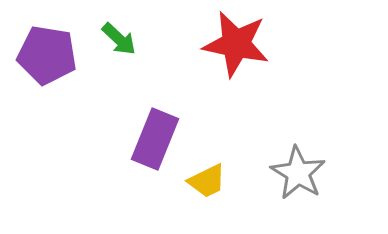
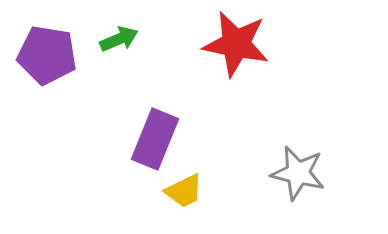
green arrow: rotated 66 degrees counterclockwise
gray star: rotated 18 degrees counterclockwise
yellow trapezoid: moved 23 px left, 10 px down
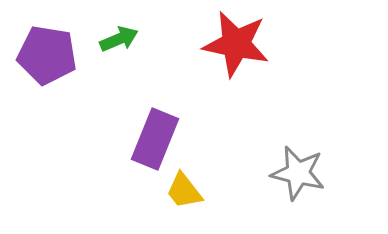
yellow trapezoid: rotated 78 degrees clockwise
